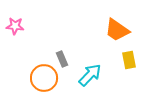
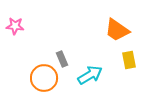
cyan arrow: rotated 15 degrees clockwise
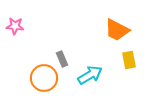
orange trapezoid: rotated 8 degrees counterclockwise
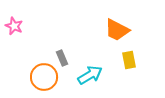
pink star: moved 1 px left; rotated 18 degrees clockwise
gray rectangle: moved 1 px up
orange circle: moved 1 px up
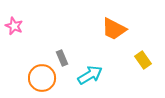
orange trapezoid: moved 3 px left, 1 px up
yellow rectangle: moved 14 px right; rotated 24 degrees counterclockwise
orange circle: moved 2 px left, 1 px down
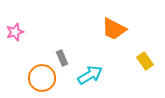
pink star: moved 1 px right, 6 px down; rotated 30 degrees clockwise
yellow rectangle: moved 2 px right, 1 px down
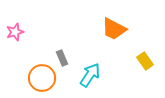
cyan arrow: rotated 25 degrees counterclockwise
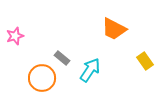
pink star: moved 4 px down
gray rectangle: rotated 28 degrees counterclockwise
cyan arrow: moved 5 px up
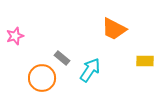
yellow rectangle: rotated 54 degrees counterclockwise
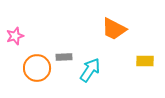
gray rectangle: moved 2 px right, 1 px up; rotated 42 degrees counterclockwise
orange circle: moved 5 px left, 10 px up
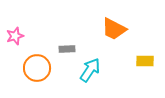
gray rectangle: moved 3 px right, 8 px up
